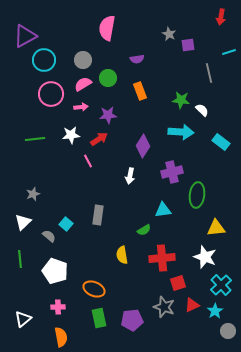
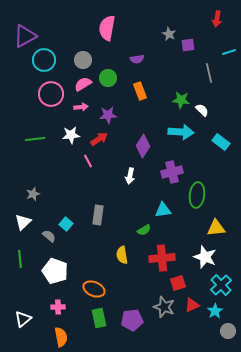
red arrow at (221, 17): moved 4 px left, 2 px down
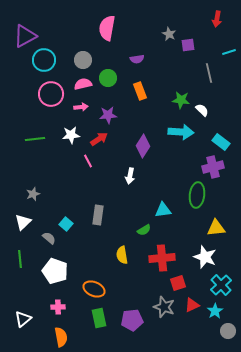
pink semicircle at (83, 84): rotated 18 degrees clockwise
purple cross at (172, 172): moved 41 px right, 5 px up
gray semicircle at (49, 236): moved 2 px down
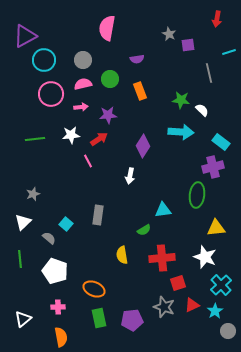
green circle at (108, 78): moved 2 px right, 1 px down
